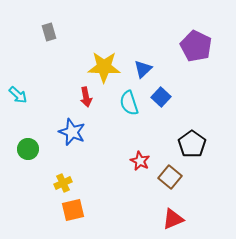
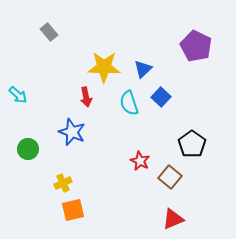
gray rectangle: rotated 24 degrees counterclockwise
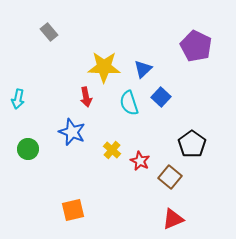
cyan arrow: moved 4 px down; rotated 60 degrees clockwise
yellow cross: moved 49 px right, 33 px up; rotated 24 degrees counterclockwise
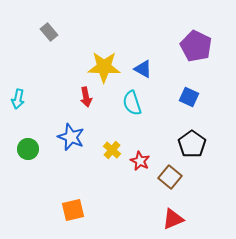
blue triangle: rotated 48 degrees counterclockwise
blue square: moved 28 px right; rotated 18 degrees counterclockwise
cyan semicircle: moved 3 px right
blue star: moved 1 px left, 5 px down
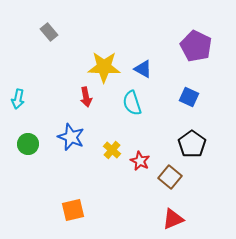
green circle: moved 5 px up
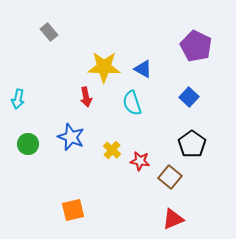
blue square: rotated 18 degrees clockwise
red star: rotated 18 degrees counterclockwise
